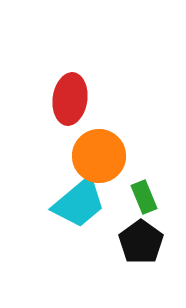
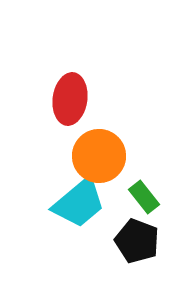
green rectangle: rotated 16 degrees counterclockwise
black pentagon: moved 4 px left, 1 px up; rotated 15 degrees counterclockwise
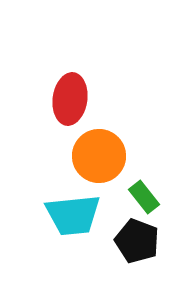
cyan trapezoid: moved 6 px left, 12 px down; rotated 34 degrees clockwise
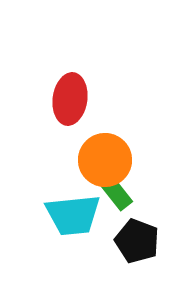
orange circle: moved 6 px right, 4 px down
green rectangle: moved 27 px left, 3 px up
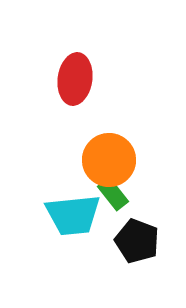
red ellipse: moved 5 px right, 20 px up
orange circle: moved 4 px right
green rectangle: moved 4 px left
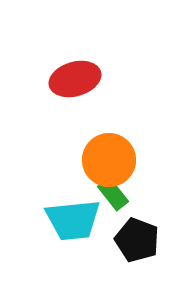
red ellipse: rotated 66 degrees clockwise
cyan trapezoid: moved 5 px down
black pentagon: moved 1 px up
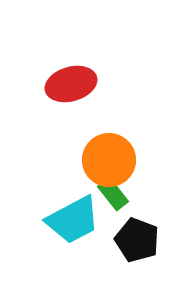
red ellipse: moved 4 px left, 5 px down
cyan trapezoid: rotated 22 degrees counterclockwise
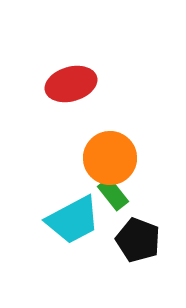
orange circle: moved 1 px right, 2 px up
black pentagon: moved 1 px right
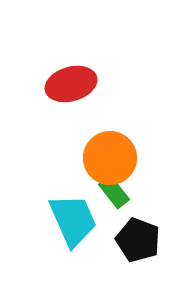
green rectangle: moved 1 px right, 2 px up
cyan trapezoid: rotated 86 degrees counterclockwise
